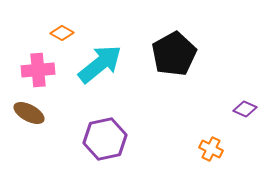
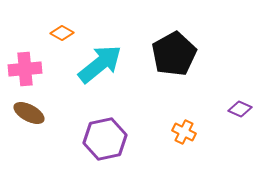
pink cross: moved 13 px left, 1 px up
purple diamond: moved 5 px left
orange cross: moved 27 px left, 17 px up
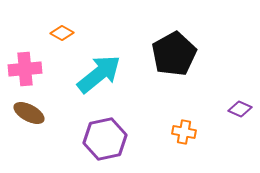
cyan arrow: moved 1 px left, 10 px down
orange cross: rotated 15 degrees counterclockwise
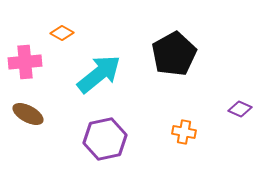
pink cross: moved 7 px up
brown ellipse: moved 1 px left, 1 px down
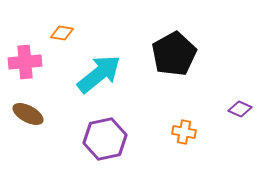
orange diamond: rotated 20 degrees counterclockwise
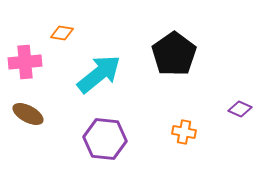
black pentagon: rotated 6 degrees counterclockwise
purple hexagon: rotated 18 degrees clockwise
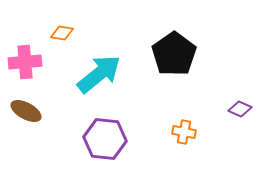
brown ellipse: moved 2 px left, 3 px up
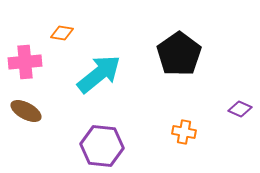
black pentagon: moved 5 px right
purple hexagon: moved 3 px left, 7 px down
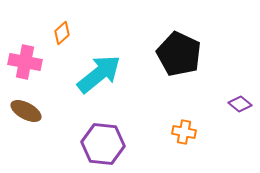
orange diamond: rotated 50 degrees counterclockwise
black pentagon: rotated 12 degrees counterclockwise
pink cross: rotated 16 degrees clockwise
purple diamond: moved 5 px up; rotated 15 degrees clockwise
purple hexagon: moved 1 px right, 2 px up
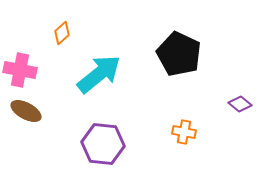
pink cross: moved 5 px left, 8 px down
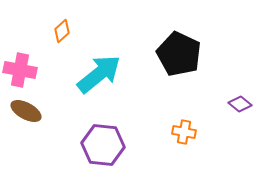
orange diamond: moved 2 px up
purple hexagon: moved 1 px down
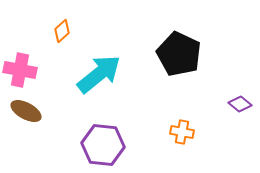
orange cross: moved 2 px left
